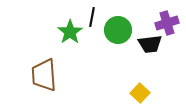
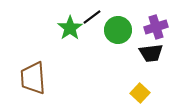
black line: rotated 42 degrees clockwise
purple cross: moved 11 px left, 4 px down
green star: moved 4 px up
black trapezoid: moved 1 px right, 9 px down
brown trapezoid: moved 11 px left, 3 px down
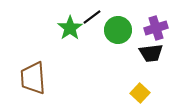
purple cross: moved 1 px down
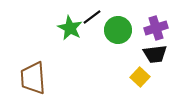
green star: rotated 10 degrees counterclockwise
black trapezoid: moved 4 px right, 1 px down
yellow square: moved 16 px up
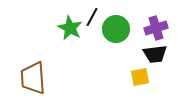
black line: rotated 24 degrees counterclockwise
green circle: moved 2 px left, 1 px up
yellow square: rotated 36 degrees clockwise
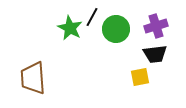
purple cross: moved 2 px up
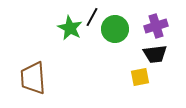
green circle: moved 1 px left
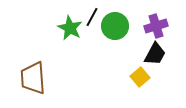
green circle: moved 3 px up
black trapezoid: rotated 55 degrees counterclockwise
yellow square: rotated 30 degrees counterclockwise
